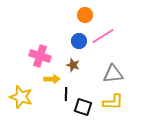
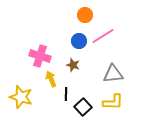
yellow arrow: moved 1 px left; rotated 112 degrees counterclockwise
black square: rotated 30 degrees clockwise
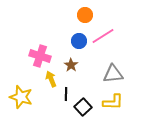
brown star: moved 2 px left; rotated 16 degrees clockwise
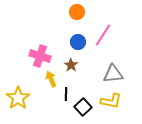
orange circle: moved 8 px left, 3 px up
pink line: moved 1 px up; rotated 25 degrees counterclockwise
blue circle: moved 1 px left, 1 px down
yellow star: moved 3 px left, 1 px down; rotated 20 degrees clockwise
yellow L-shape: moved 2 px left, 1 px up; rotated 10 degrees clockwise
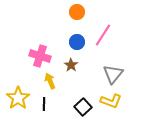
blue circle: moved 1 px left
gray triangle: rotated 45 degrees counterclockwise
yellow arrow: moved 1 px left, 2 px down
black line: moved 22 px left, 10 px down
yellow L-shape: rotated 10 degrees clockwise
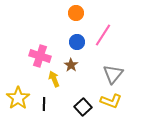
orange circle: moved 1 px left, 1 px down
yellow arrow: moved 4 px right, 2 px up
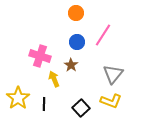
black square: moved 2 px left, 1 px down
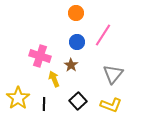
yellow L-shape: moved 4 px down
black square: moved 3 px left, 7 px up
